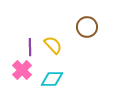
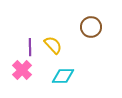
brown circle: moved 4 px right
cyan diamond: moved 11 px right, 3 px up
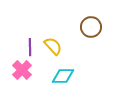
yellow semicircle: moved 1 px down
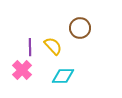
brown circle: moved 11 px left, 1 px down
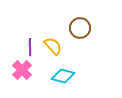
cyan diamond: rotated 15 degrees clockwise
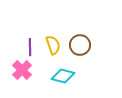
brown circle: moved 17 px down
yellow semicircle: moved 1 px up; rotated 24 degrees clockwise
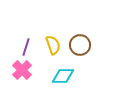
purple line: moved 4 px left; rotated 18 degrees clockwise
cyan diamond: rotated 15 degrees counterclockwise
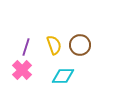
yellow semicircle: moved 1 px right
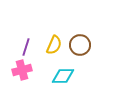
yellow semicircle: rotated 42 degrees clockwise
pink cross: rotated 30 degrees clockwise
